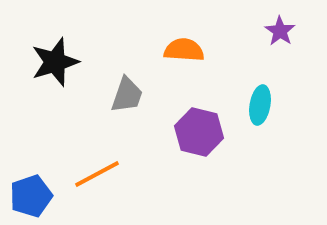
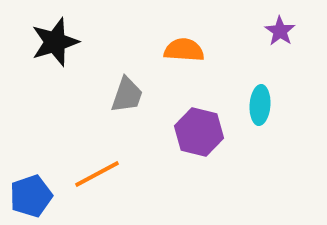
black star: moved 20 px up
cyan ellipse: rotated 6 degrees counterclockwise
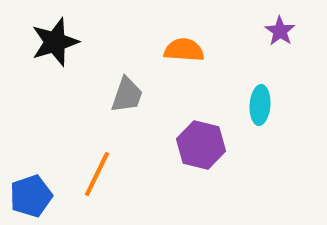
purple hexagon: moved 2 px right, 13 px down
orange line: rotated 36 degrees counterclockwise
